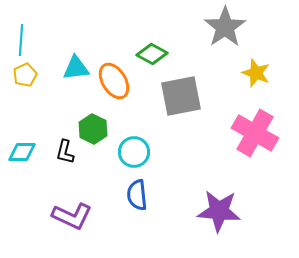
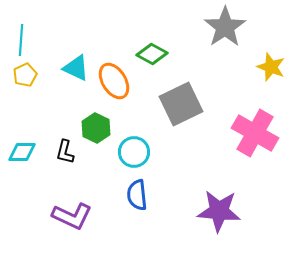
cyan triangle: rotated 32 degrees clockwise
yellow star: moved 15 px right, 6 px up
gray square: moved 8 px down; rotated 15 degrees counterclockwise
green hexagon: moved 3 px right, 1 px up
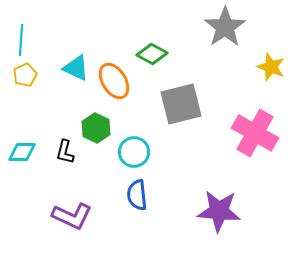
gray square: rotated 12 degrees clockwise
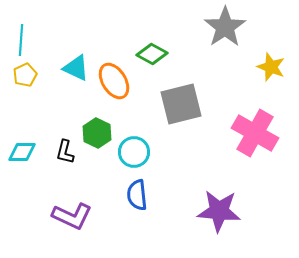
green hexagon: moved 1 px right, 5 px down
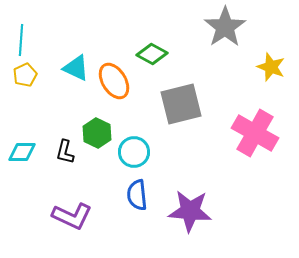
purple star: moved 29 px left
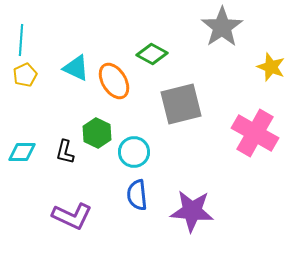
gray star: moved 3 px left
purple star: moved 2 px right
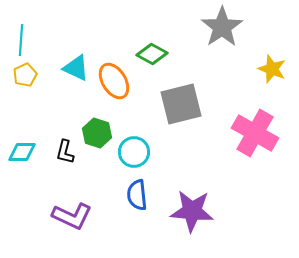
yellow star: moved 1 px right, 2 px down
green hexagon: rotated 8 degrees counterclockwise
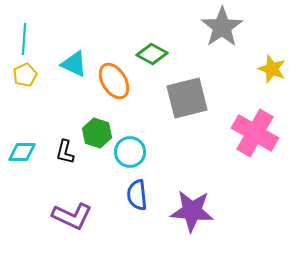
cyan line: moved 3 px right, 1 px up
cyan triangle: moved 2 px left, 4 px up
gray square: moved 6 px right, 6 px up
cyan circle: moved 4 px left
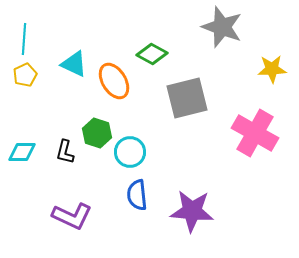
gray star: rotated 18 degrees counterclockwise
yellow star: rotated 24 degrees counterclockwise
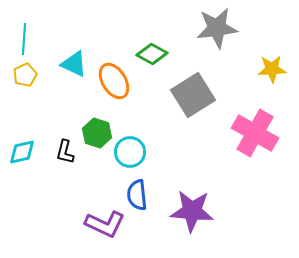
gray star: moved 5 px left, 1 px down; rotated 27 degrees counterclockwise
gray square: moved 6 px right, 3 px up; rotated 18 degrees counterclockwise
cyan diamond: rotated 12 degrees counterclockwise
purple L-shape: moved 33 px right, 8 px down
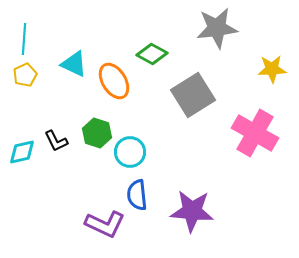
black L-shape: moved 9 px left, 11 px up; rotated 40 degrees counterclockwise
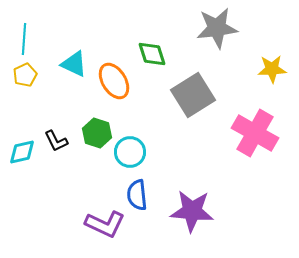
green diamond: rotated 44 degrees clockwise
